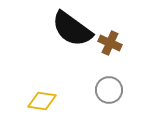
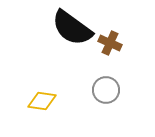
black semicircle: moved 1 px up
gray circle: moved 3 px left
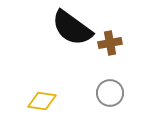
brown cross: rotated 35 degrees counterclockwise
gray circle: moved 4 px right, 3 px down
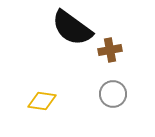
brown cross: moved 7 px down
gray circle: moved 3 px right, 1 px down
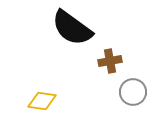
brown cross: moved 11 px down
gray circle: moved 20 px right, 2 px up
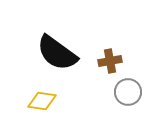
black semicircle: moved 15 px left, 25 px down
gray circle: moved 5 px left
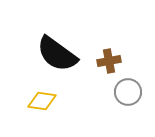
black semicircle: moved 1 px down
brown cross: moved 1 px left
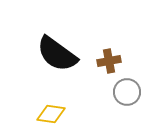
gray circle: moved 1 px left
yellow diamond: moved 9 px right, 13 px down
